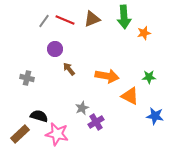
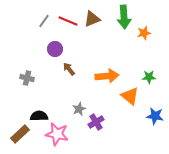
red line: moved 3 px right, 1 px down
orange arrow: rotated 15 degrees counterclockwise
orange triangle: rotated 12 degrees clockwise
gray star: moved 3 px left, 1 px down
black semicircle: rotated 18 degrees counterclockwise
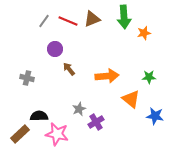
orange triangle: moved 1 px right, 3 px down
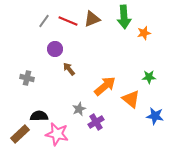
orange arrow: moved 2 px left, 10 px down; rotated 35 degrees counterclockwise
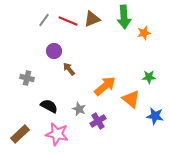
gray line: moved 1 px up
purple circle: moved 1 px left, 2 px down
gray star: rotated 24 degrees counterclockwise
black semicircle: moved 10 px right, 10 px up; rotated 30 degrees clockwise
purple cross: moved 2 px right, 1 px up
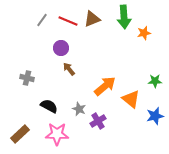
gray line: moved 2 px left
purple circle: moved 7 px right, 3 px up
green star: moved 6 px right, 4 px down
blue star: rotated 24 degrees counterclockwise
pink star: rotated 10 degrees counterclockwise
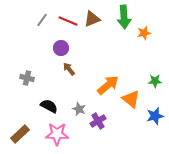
orange arrow: moved 3 px right, 1 px up
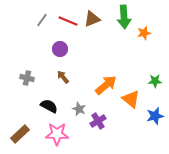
purple circle: moved 1 px left, 1 px down
brown arrow: moved 6 px left, 8 px down
orange arrow: moved 2 px left
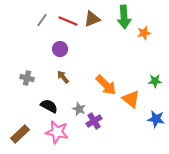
orange arrow: rotated 85 degrees clockwise
blue star: moved 1 px right, 3 px down; rotated 24 degrees clockwise
purple cross: moved 4 px left
pink star: moved 2 px up; rotated 10 degrees clockwise
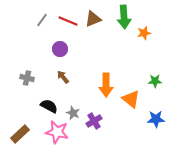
brown triangle: moved 1 px right
orange arrow: rotated 45 degrees clockwise
gray star: moved 6 px left, 4 px down
blue star: rotated 12 degrees counterclockwise
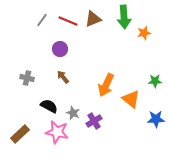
orange arrow: rotated 25 degrees clockwise
